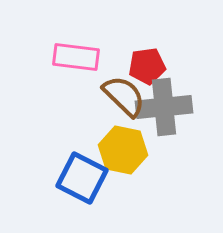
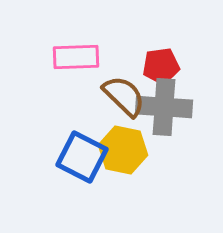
pink rectangle: rotated 9 degrees counterclockwise
red pentagon: moved 14 px right
gray cross: rotated 10 degrees clockwise
blue square: moved 21 px up
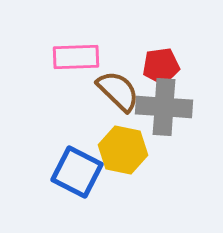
brown semicircle: moved 6 px left, 5 px up
blue square: moved 5 px left, 15 px down
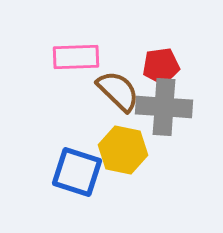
blue square: rotated 9 degrees counterclockwise
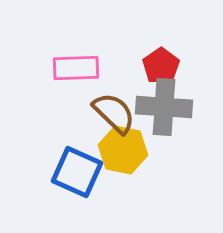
pink rectangle: moved 11 px down
red pentagon: rotated 27 degrees counterclockwise
brown semicircle: moved 4 px left, 22 px down
blue square: rotated 6 degrees clockwise
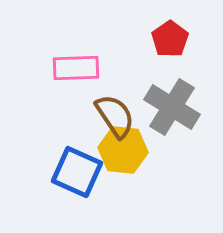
red pentagon: moved 9 px right, 27 px up
gray cross: moved 8 px right; rotated 28 degrees clockwise
brown semicircle: moved 1 px right, 3 px down; rotated 12 degrees clockwise
yellow hexagon: rotated 6 degrees counterclockwise
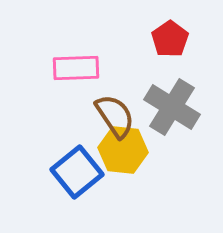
blue square: rotated 27 degrees clockwise
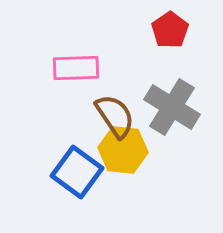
red pentagon: moved 9 px up
blue square: rotated 15 degrees counterclockwise
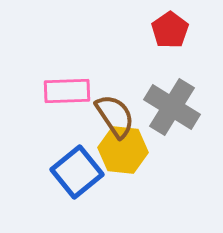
pink rectangle: moved 9 px left, 23 px down
blue square: rotated 15 degrees clockwise
